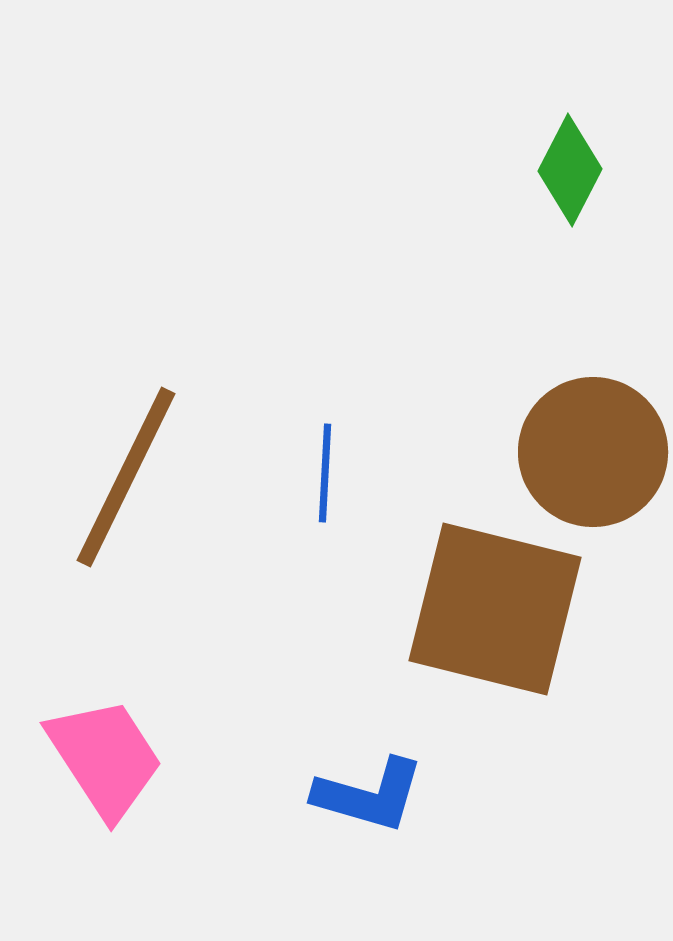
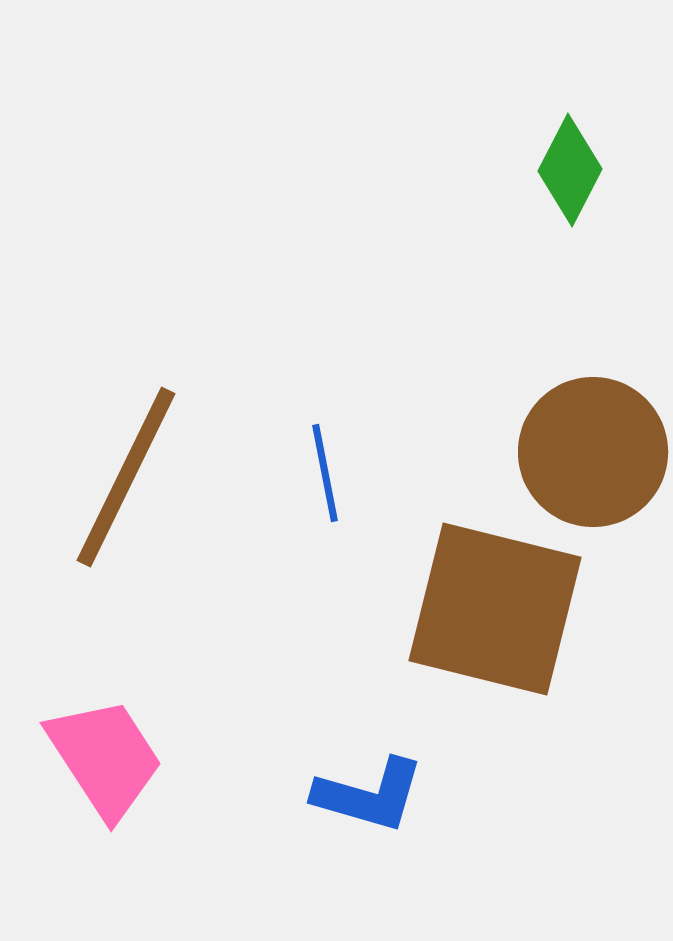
blue line: rotated 14 degrees counterclockwise
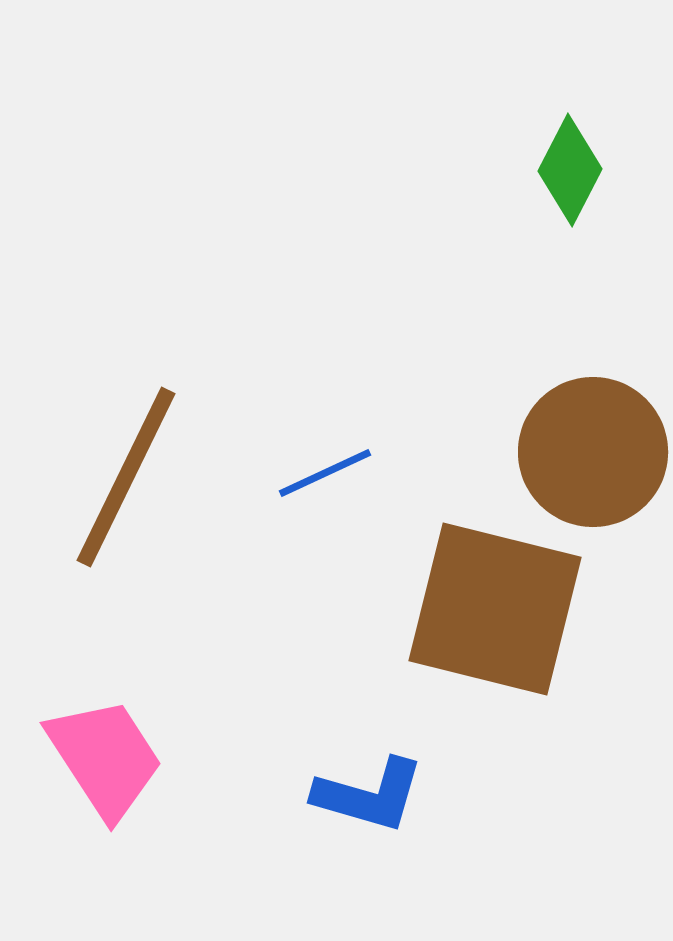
blue line: rotated 76 degrees clockwise
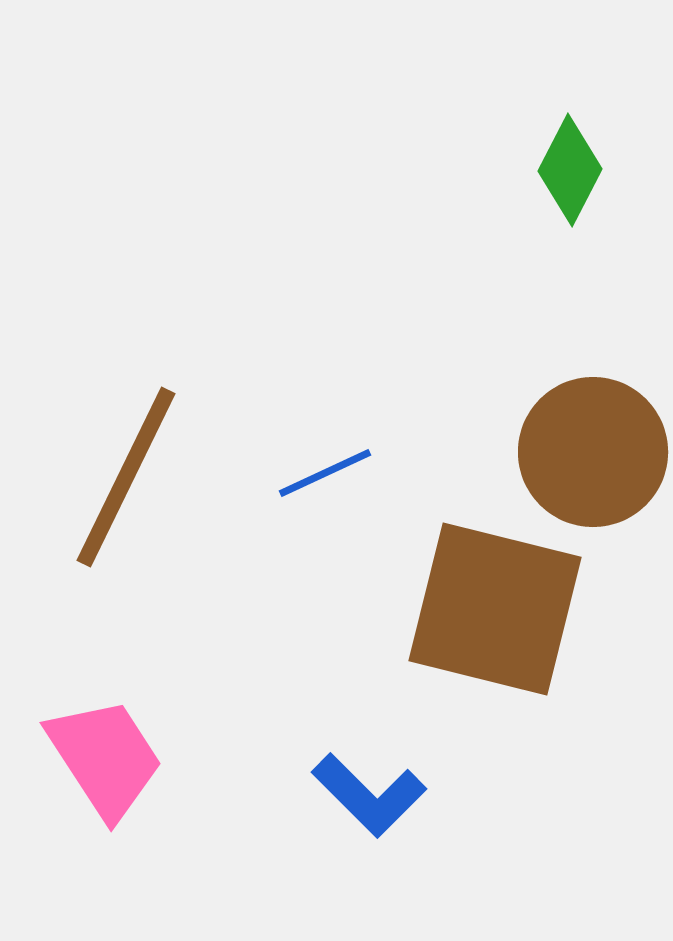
blue L-shape: rotated 29 degrees clockwise
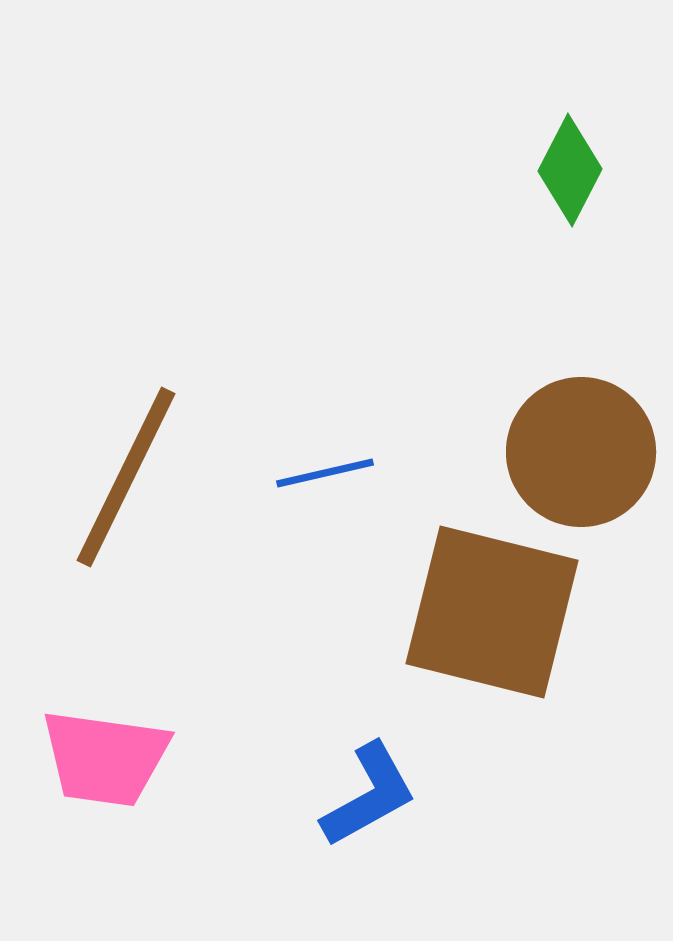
brown circle: moved 12 px left
blue line: rotated 12 degrees clockwise
brown square: moved 3 px left, 3 px down
pink trapezoid: rotated 131 degrees clockwise
blue L-shape: rotated 74 degrees counterclockwise
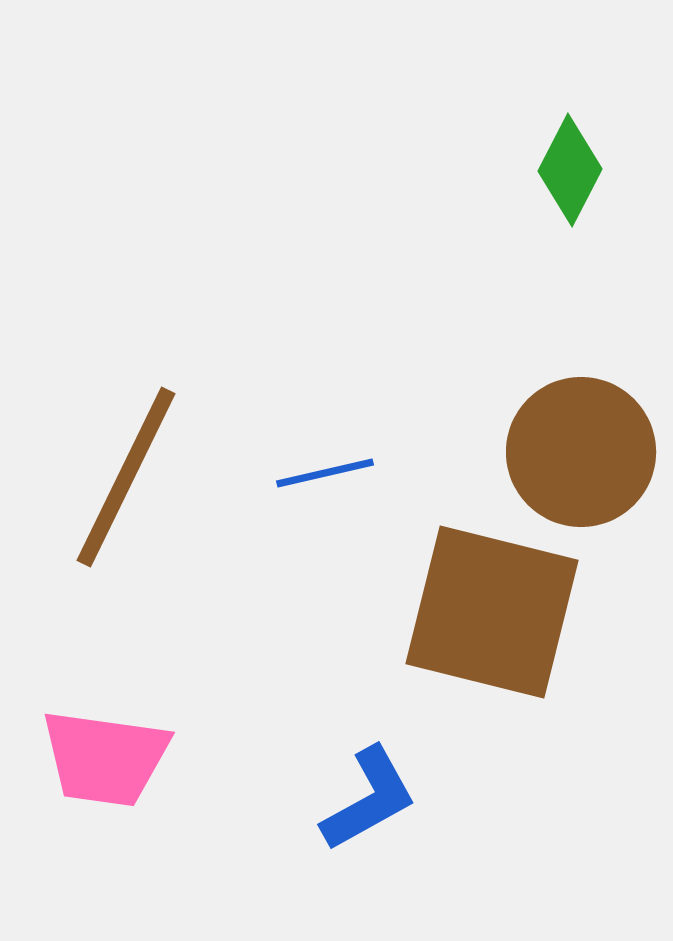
blue L-shape: moved 4 px down
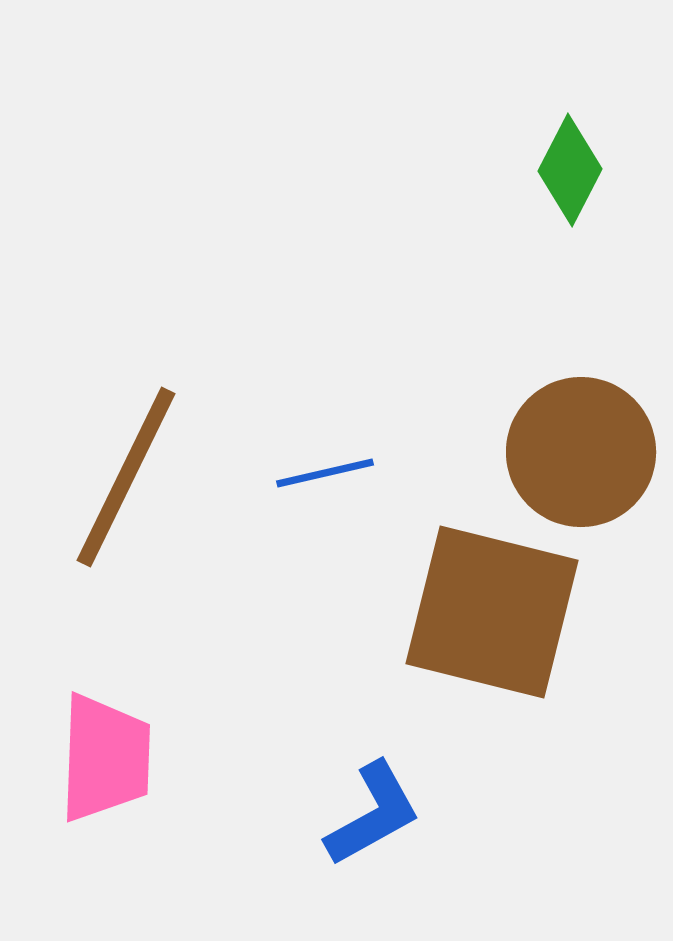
pink trapezoid: rotated 96 degrees counterclockwise
blue L-shape: moved 4 px right, 15 px down
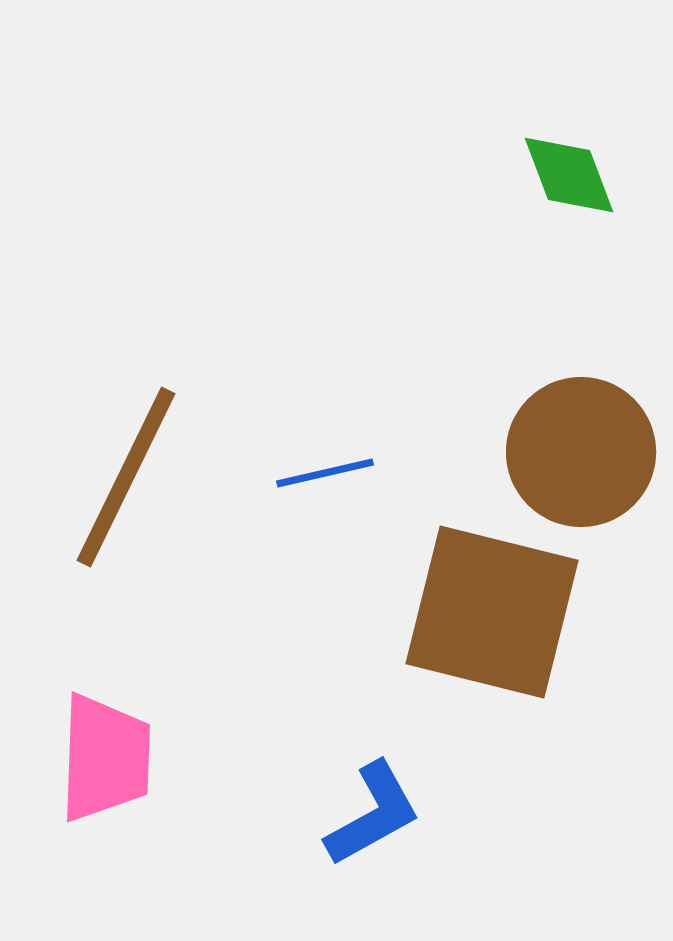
green diamond: moved 1 px left, 5 px down; rotated 48 degrees counterclockwise
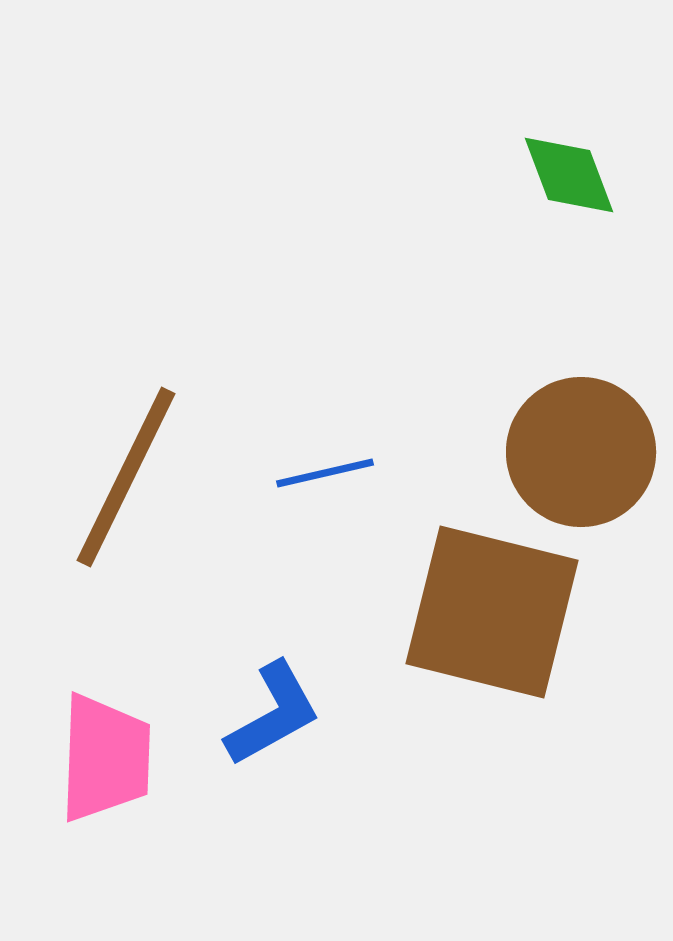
blue L-shape: moved 100 px left, 100 px up
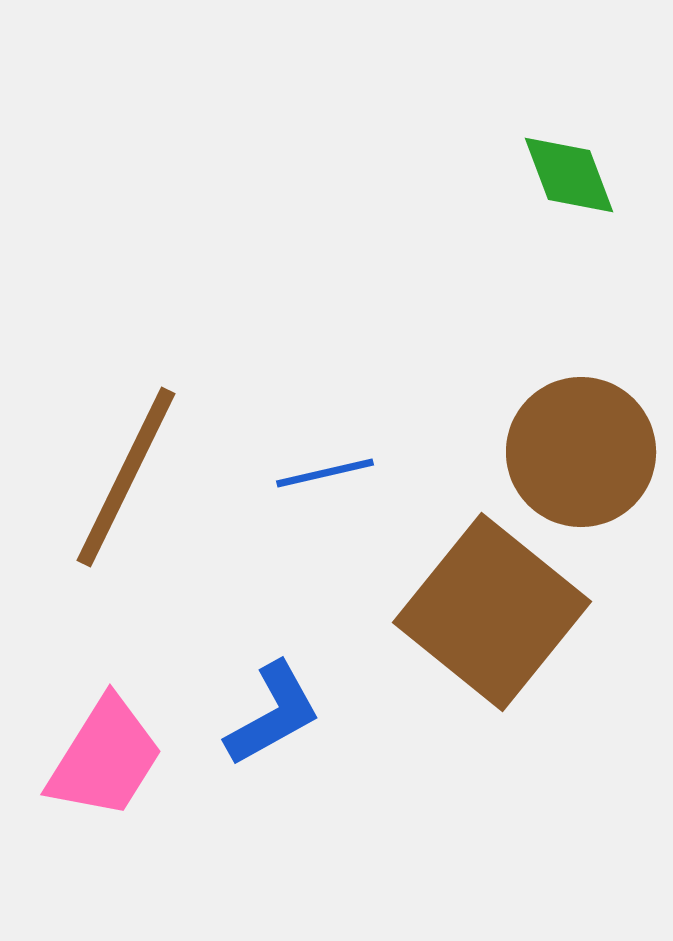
brown square: rotated 25 degrees clockwise
pink trapezoid: rotated 30 degrees clockwise
